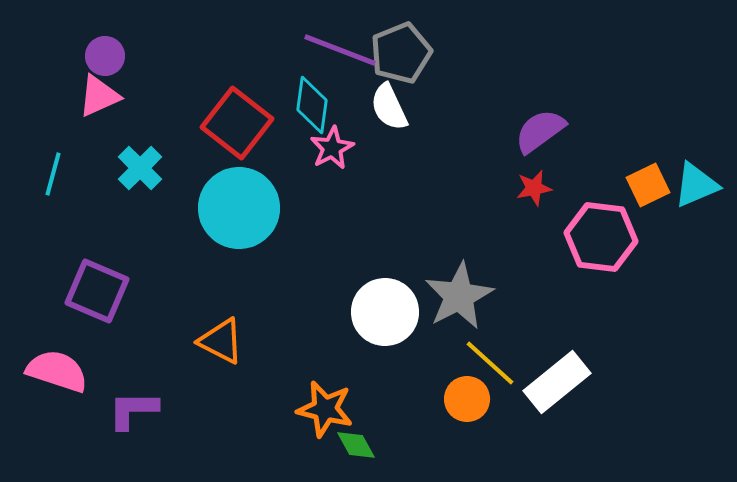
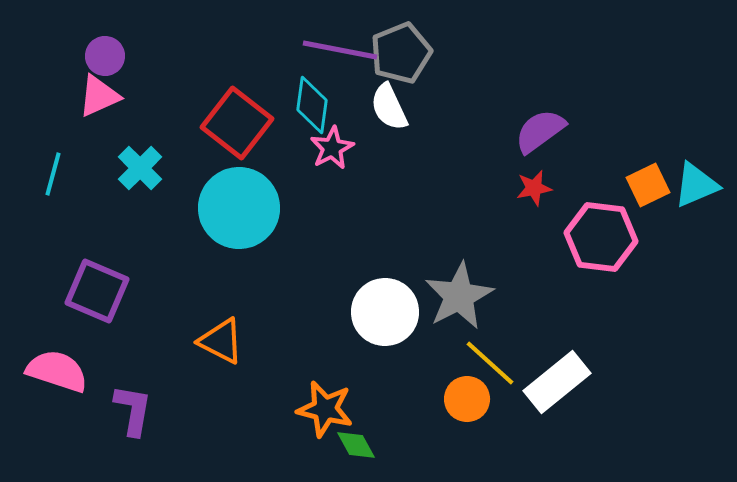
purple line: rotated 10 degrees counterclockwise
purple L-shape: rotated 100 degrees clockwise
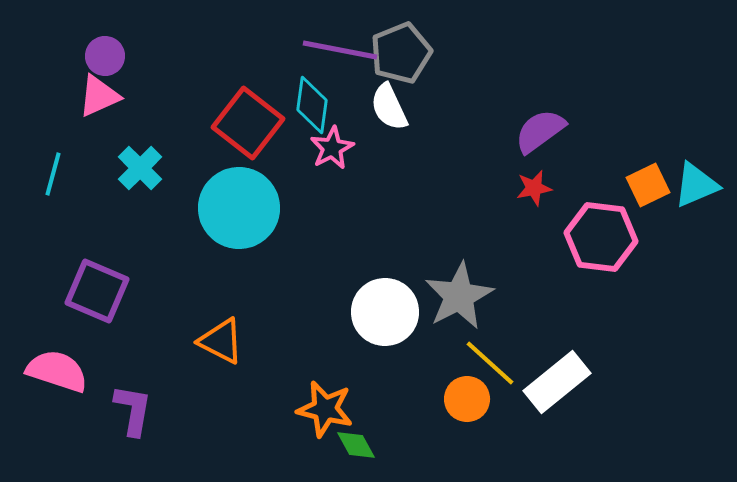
red square: moved 11 px right
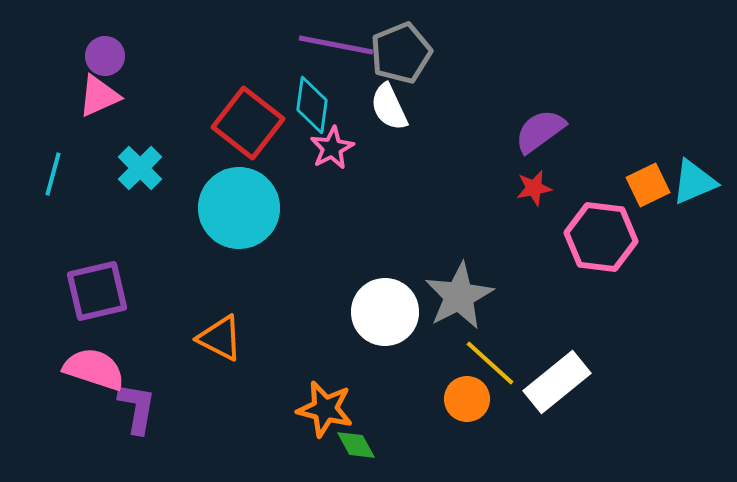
purple line: moved 4 px left, 5 px up
cyan triangle: moved 2 px left, 3 px up
purple square: rotated 36 degrees counterclockwise
orange triangle: moved 1 px left, 3 px up
pink semicircle: moved 37 px right, 2 px up
purple L-shape: moved 4 px right, 2 px up
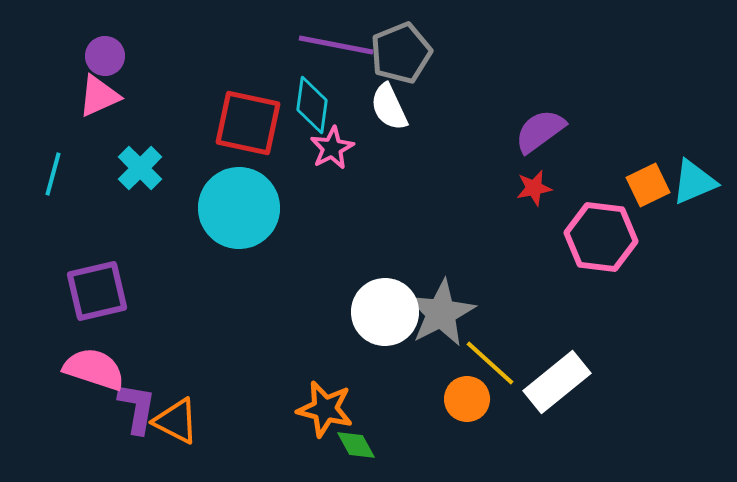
red square: rotated 26 degrees counterclockwise
gray star: moved 18 px left, 17 px down
orange triangle: moved 44 px left, 83 px down
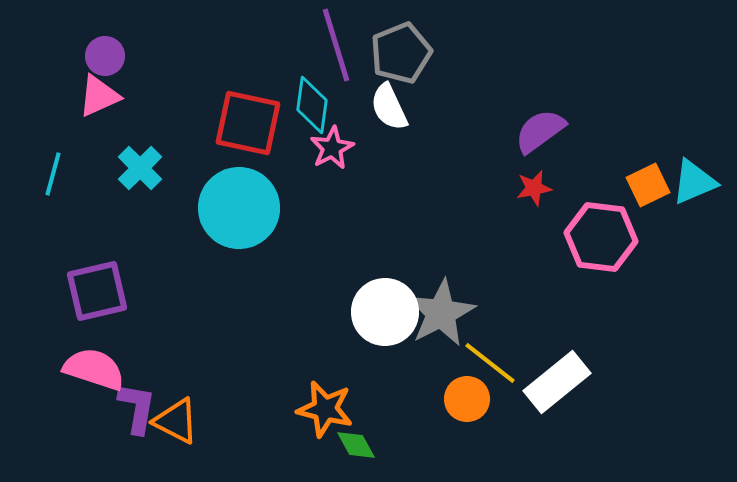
purple line: rotated 62 degrees clockwise
yellow line: rotated 4 degrees counterclockwise
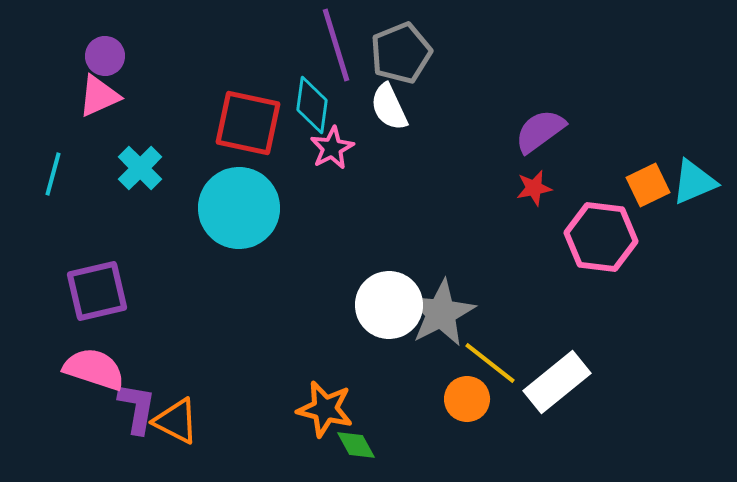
white circle: moved 4 px right, 7 px up
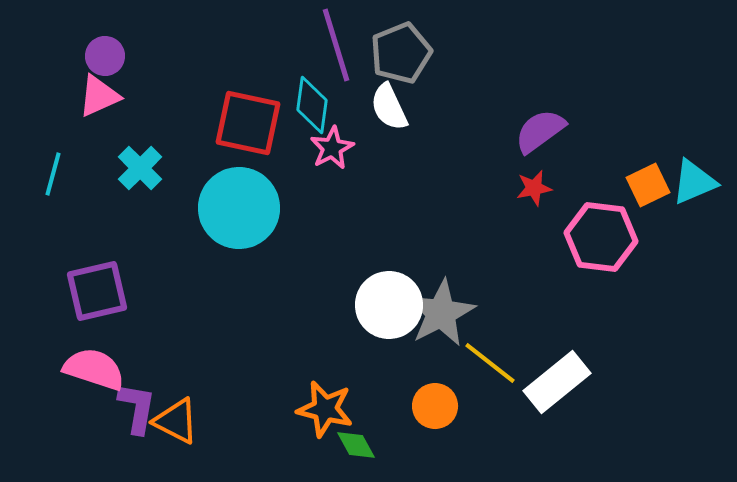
orange circle: moved 32 px left, 7 px down
